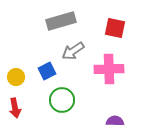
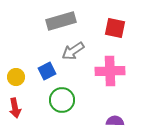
pink cross: moved 1 px right, 2 px down
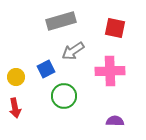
blue square: moved 1 px left, 2 px up
green circle: moved 2 px right, 4 px up
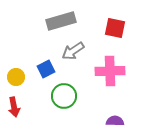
red arrow: moved 1 px left, 1 px up
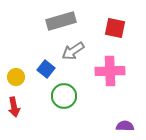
blue square: rotated 24 degrees counterclockwise
purple semicircle: moved 10 px right, 5 px down
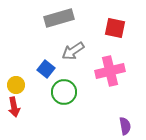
gray rectangle: moved 2 px left, 3 px up
pink cross: rotated 12 degrees counterclockwise
yellow circle: moved 8 px down
green circle: moved 4 px up
purple semicircle: rotated 78 degrees clockwise
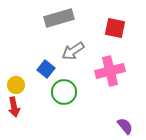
purple semicircle: rotated 30 degrees counterclockwise
